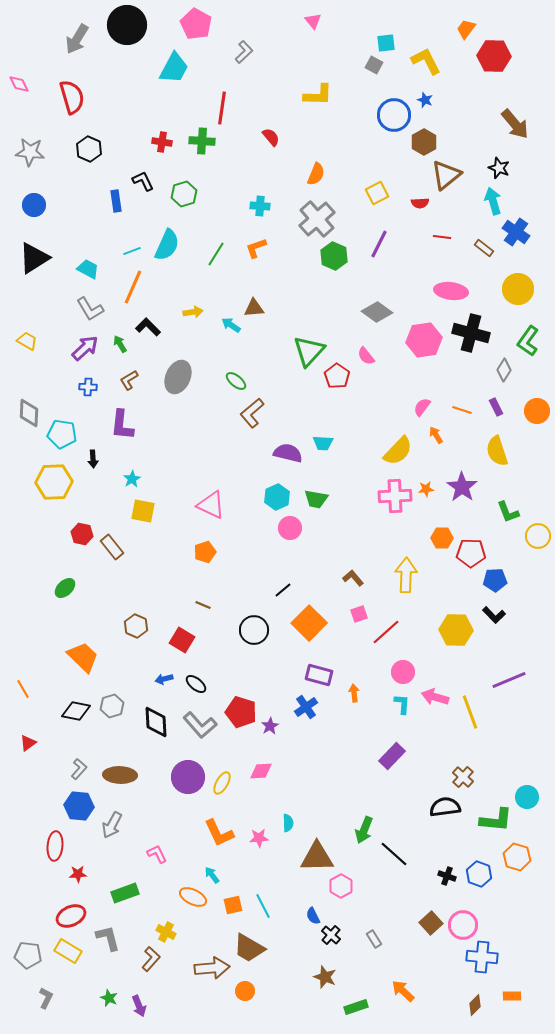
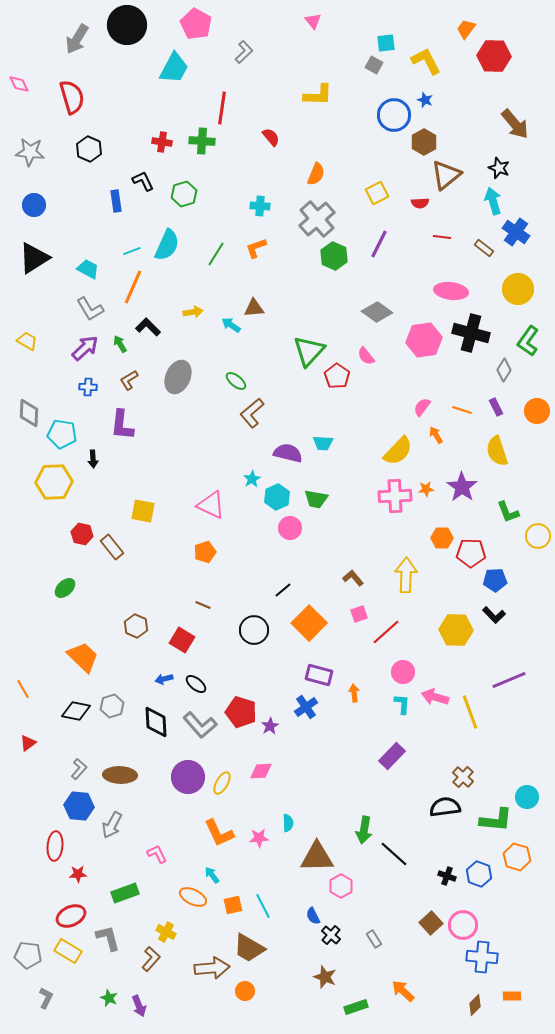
cyan star at (132, 479): moved 120 px right
green arrow at (364, 830): rotated 12 degrees counterclockwise
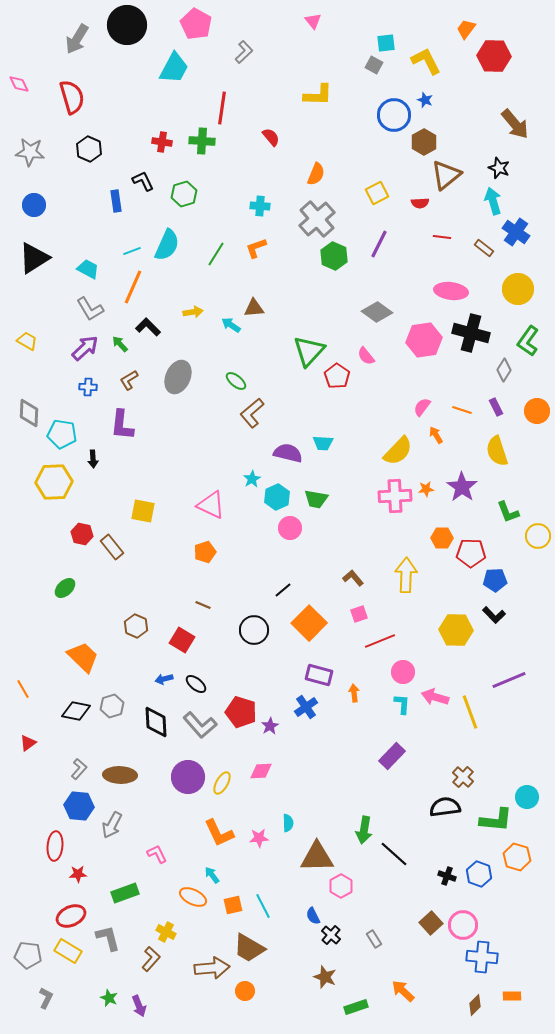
green arrow at (120, 344): rotated 12 degrees counterclockwise
red line at (386, 632): moved 6 px left, 9 px down; rotated 20 degrees clockwise
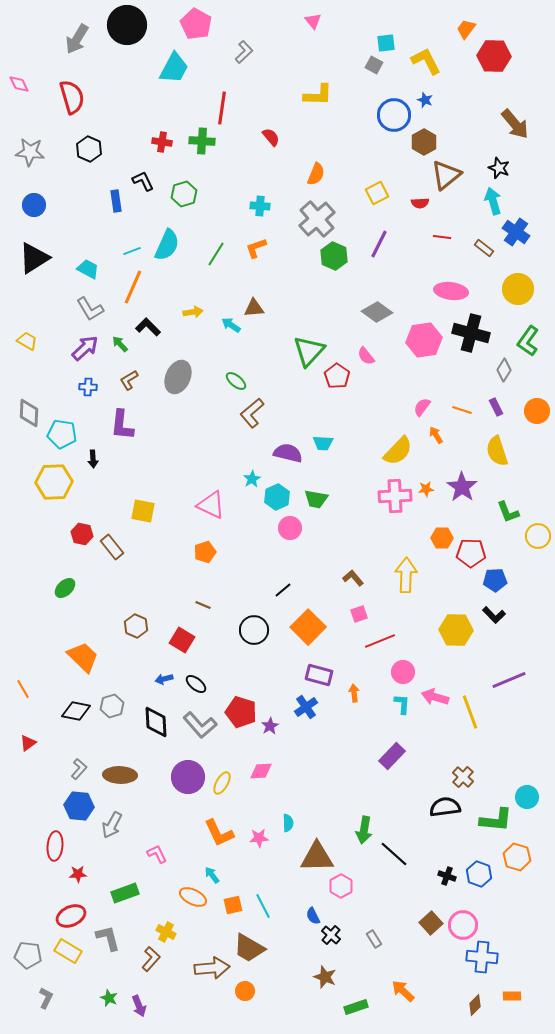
orange square at (309, 623): moved 1 px left, 4 px down
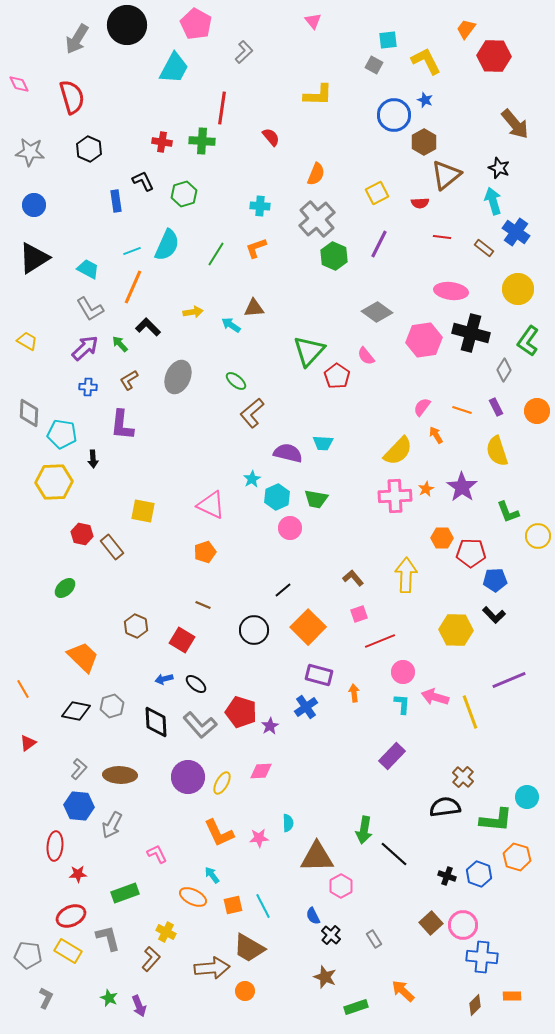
cyan square at (386, 43): moved 2 px right, 3 px up
orange star at (426, 489): rotated 21 degrees counterclockwise
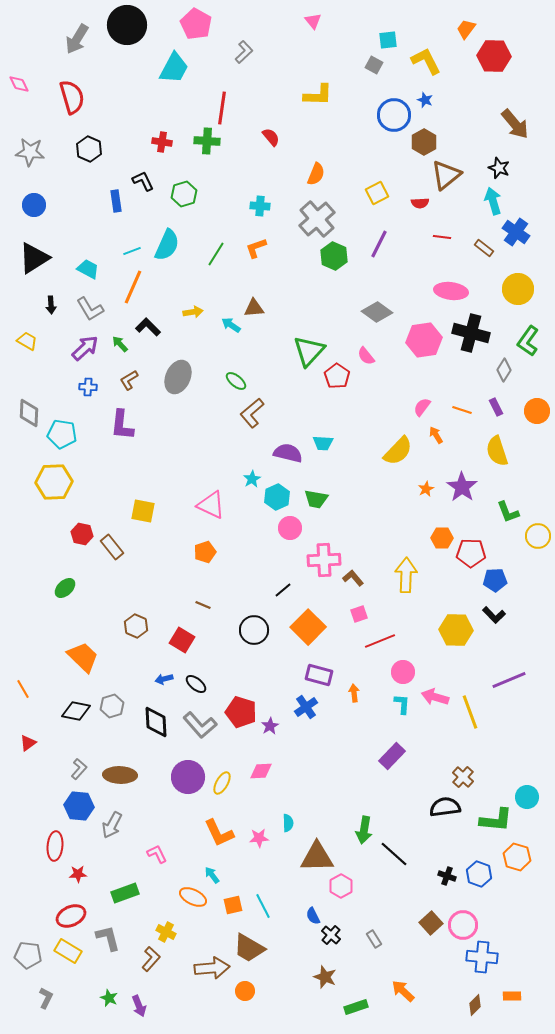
green cross at (202, 141): moved 5 px right
black arrow at (93, 459): moved 42 px left, 154 px up
pink cross at (395, 496): moved 71 px left, 64 px down
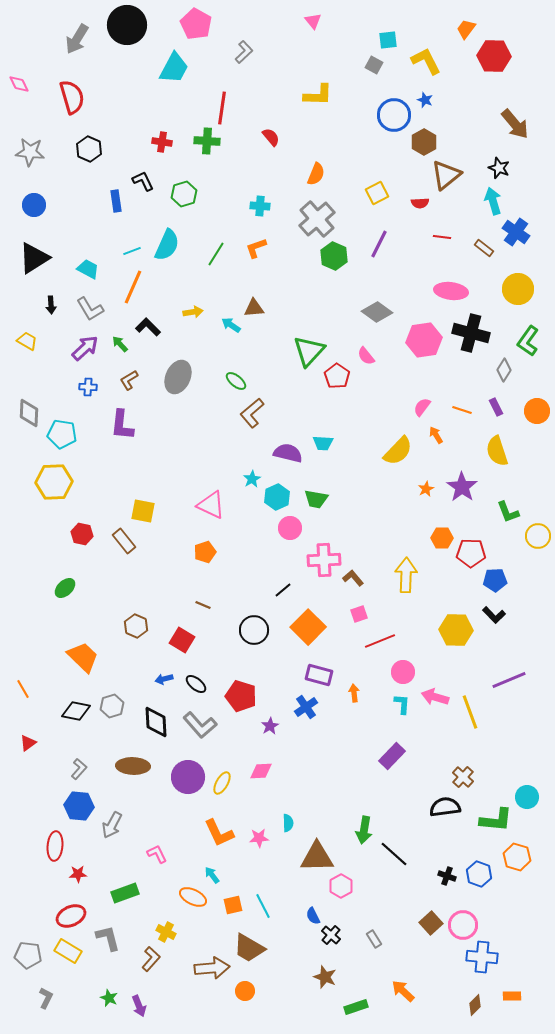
brown rectangle at (112, 547): moved 12 px right, 6 px up
red pentagon at (241, 712): moved 16 px up
brown ellipse at (120, 775): moved 13 px right, 9 px up
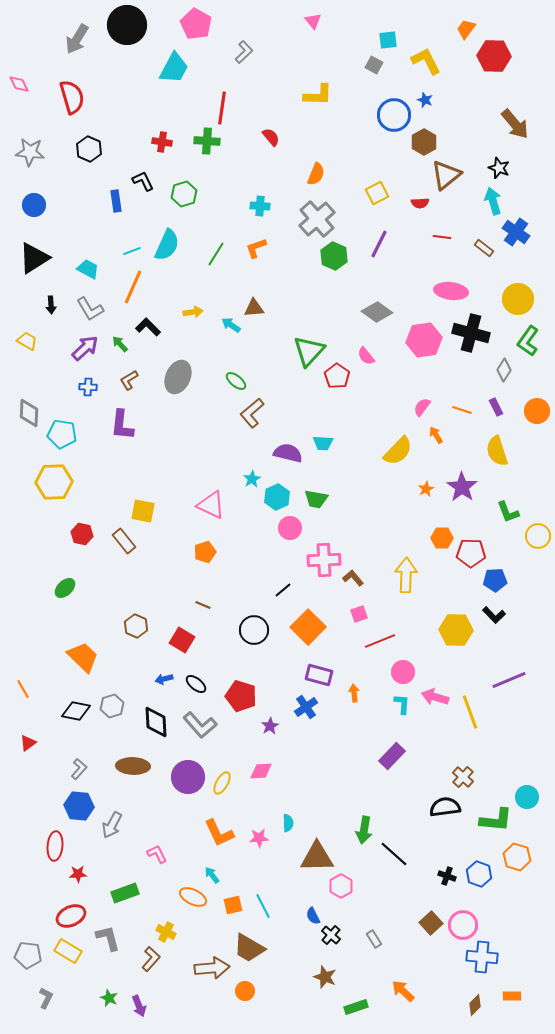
yellow circle at (518, 289): moved 10 px down
